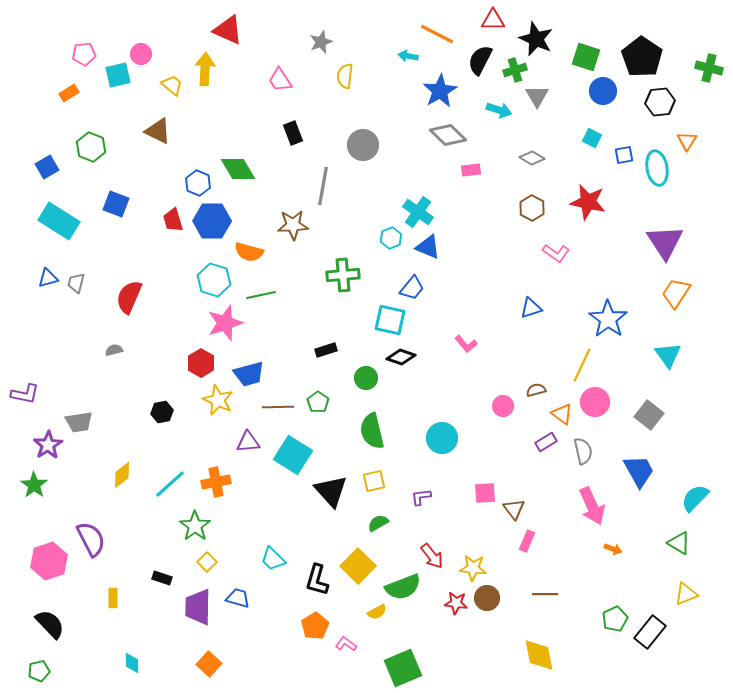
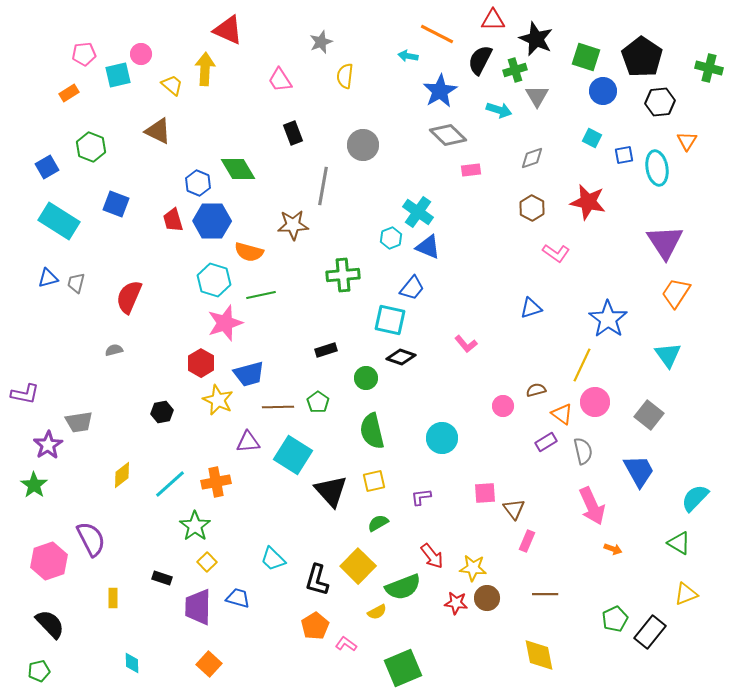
gray diamond at (532, 158): rotated 50 degrees counterclockwise
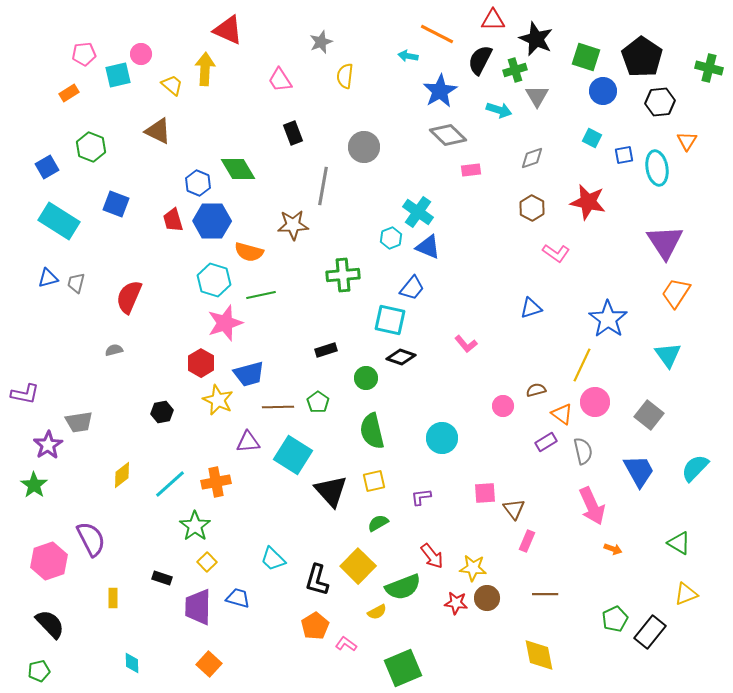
gray circle at (363, 145): moved 1 px right, 2 px down
cyan semicircle at (695, 498): moved 30 px up
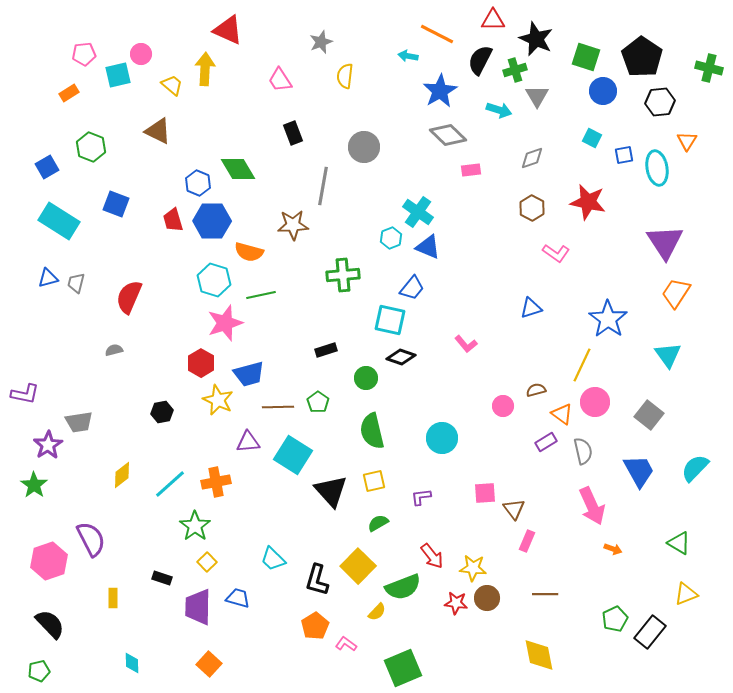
yellow semicircle at (377, 612): rotated 18 degrees counterclockwise
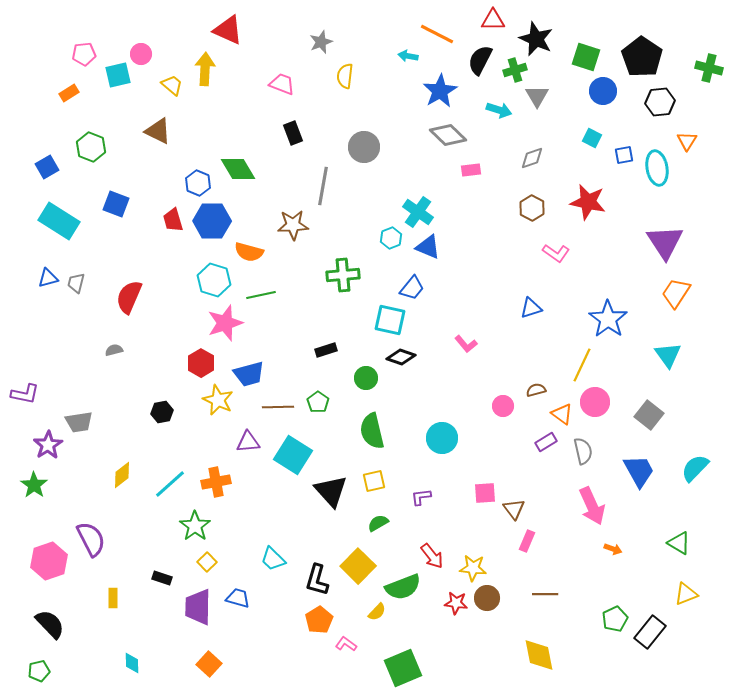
pink trapezoid at (280, 80): moved 2 px right, 4 px down; rotated 144 degrees clockwise
orange pentagon at (315, 626): moved 4 px right, 6 px up
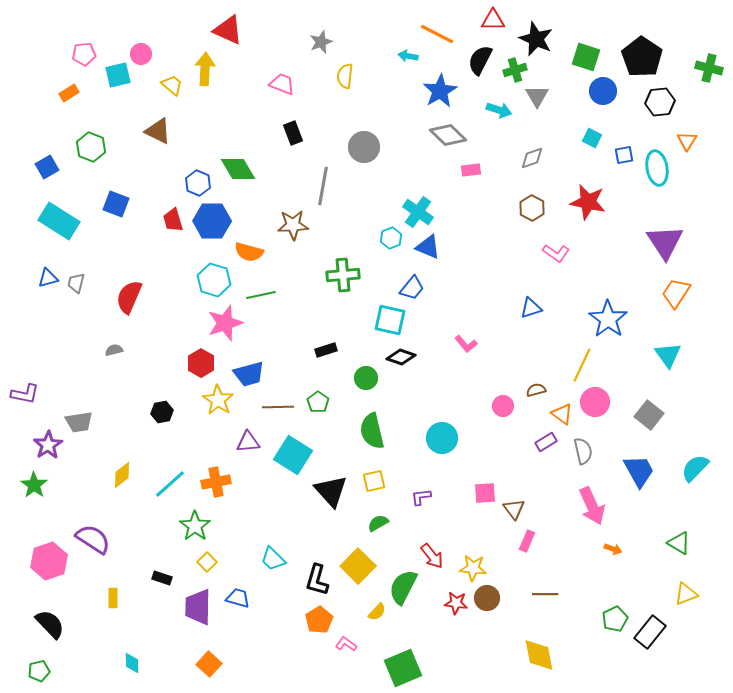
yellow star at (218, 400): rotated 8 degrees clockwise
purple semicircle at (91, 539): moved 2 px right; rotated 30 degrees counterclockwise
green semicircle at (403, 587): rotated 138 degrees clockwise
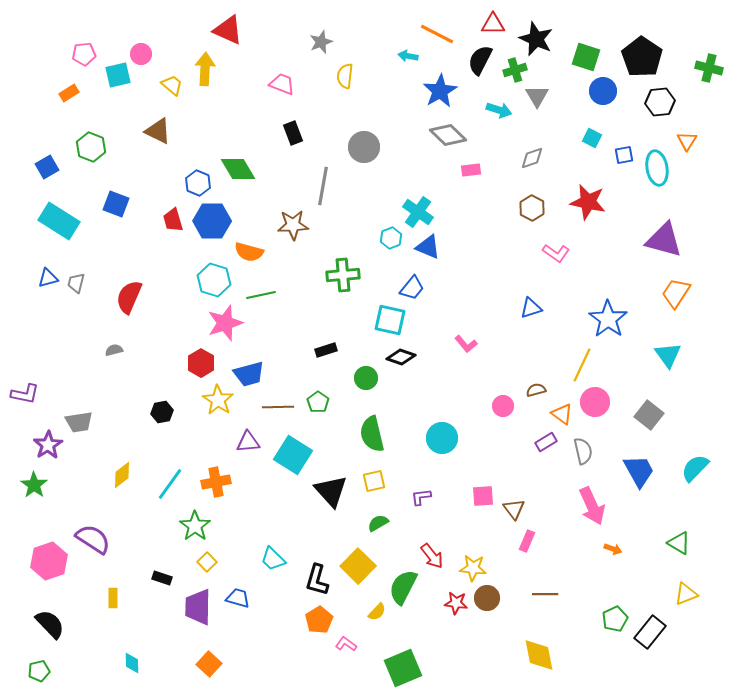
red triangle at (493, 20): moved 4 px down
purple triangle at (665, 242): moved 1 px left, 2 px up; rotated 42 degrees counterclockwise
green semicircle at (372, 431): moved 3 px down
cyan line at (170, 484): rotated 12 degrees counterclockwise
pink square at (485, 493): moved 2 px left, 3 px down
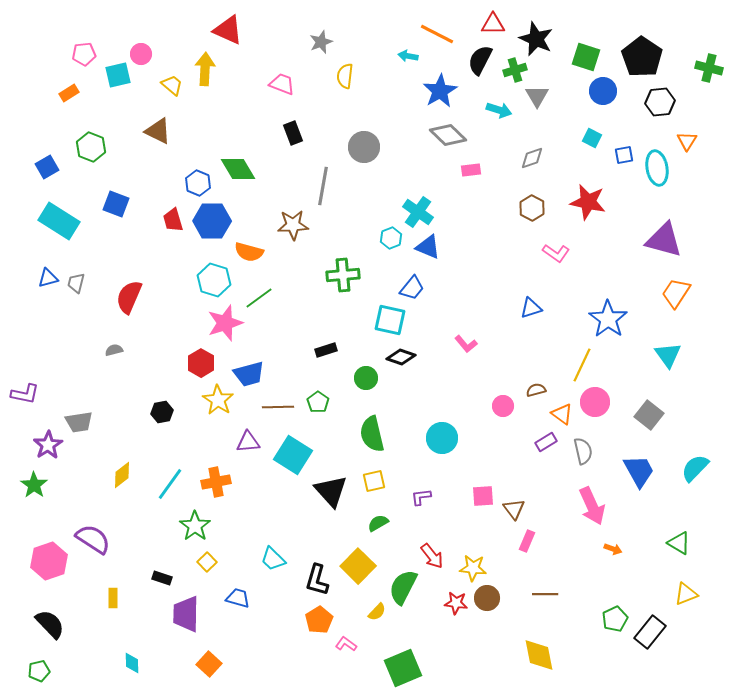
green line at (261, 295): moved 2 px left, 3 px down; rotated 24 degrees counterclockwise
purple trapezoid at (198, 607): moved 12 px left, 7 px down
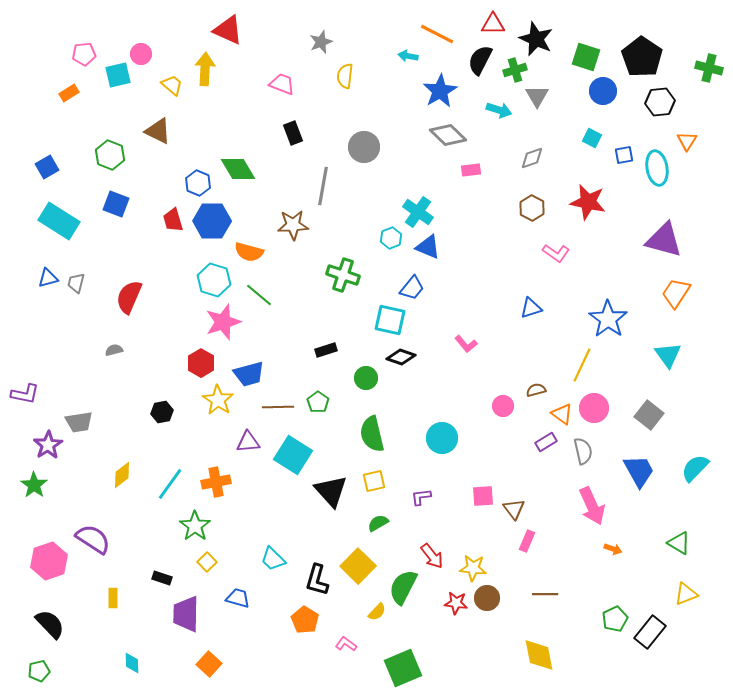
green hexagon at (91, 147): moved 19 px right, 8 px down
green cross at (343, 275): rotated 24 degrees clockwise
green line at (259, 298): moved 3 px up; rotated 76 degrees clockwise
pink star at (225, 323): moved 2 px left, 1 px up
pink circle at (595, 402): moved 1 px left, 6 px down
orange pentagon at (319, 620): moved 14 px left; rotated 8 degrees counterclockwise
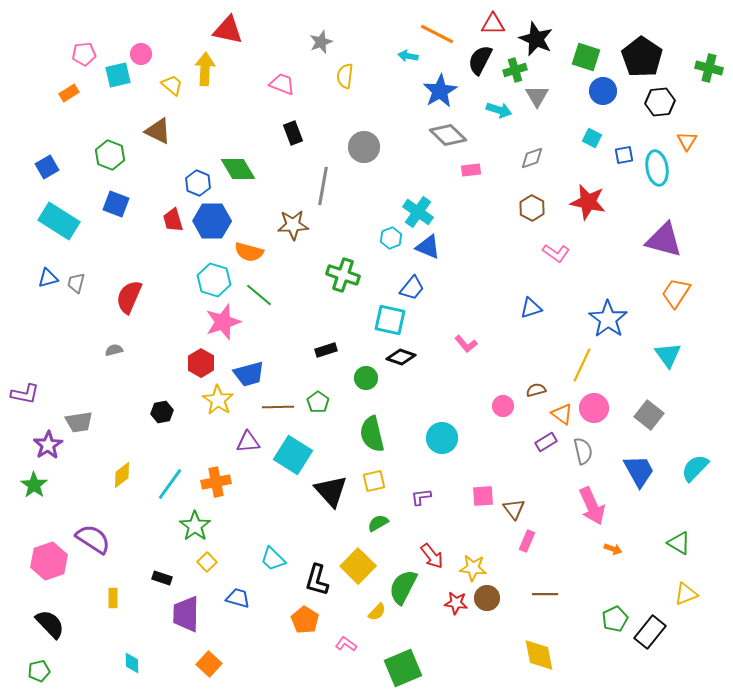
red triangle at (228, 30): rotated 12 degrees counterclockwise
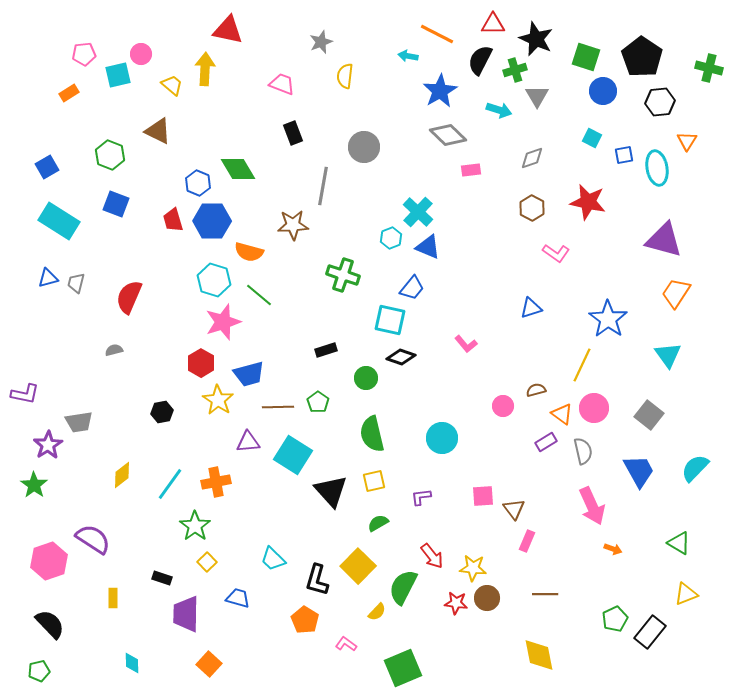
cyan cross at (418, 212): rotated 8 degrees clockwise
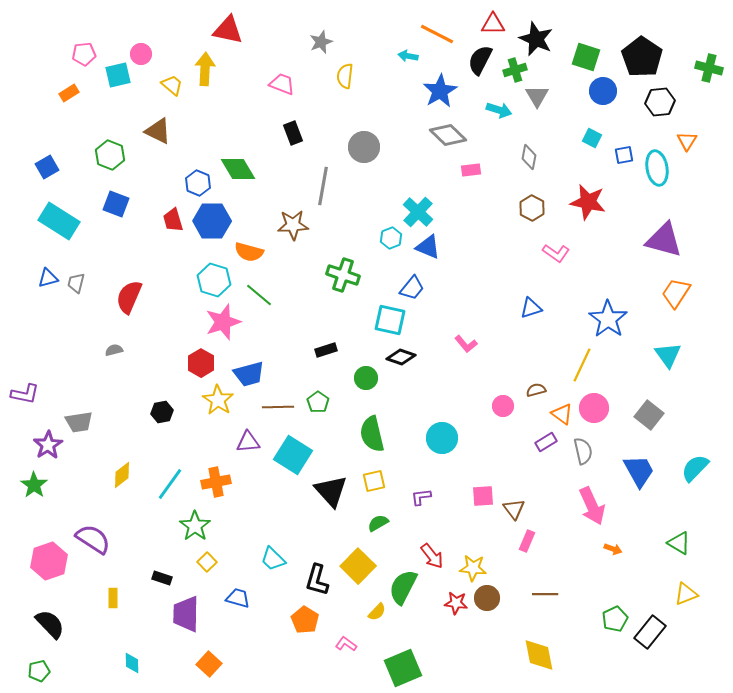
gray diamond at (532, 158): moved 3 px left, 1 px up; rotated 60 degrees counterclockwise
